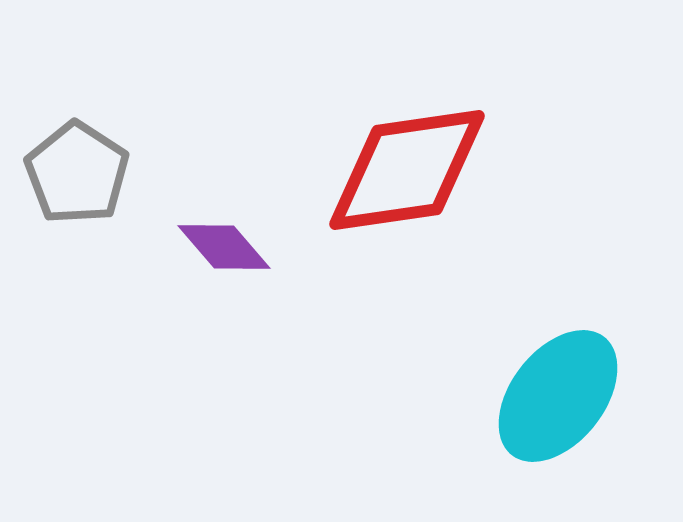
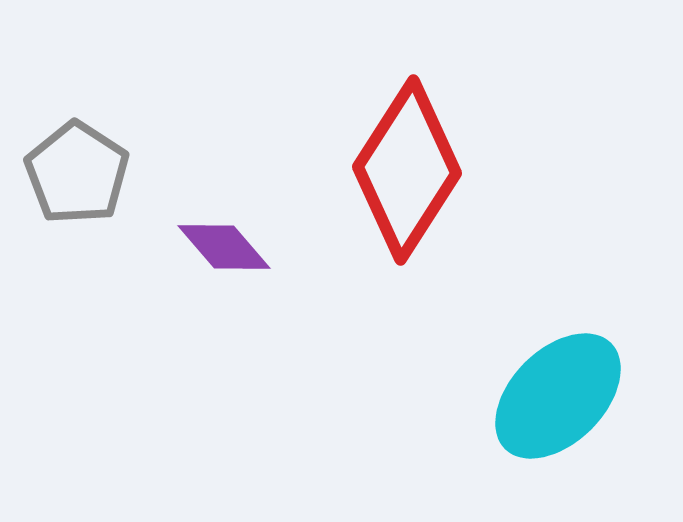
red diamond: rotated 49 degrees counterclockwise
cyan ellipse: rotated 7 degrees clockwise
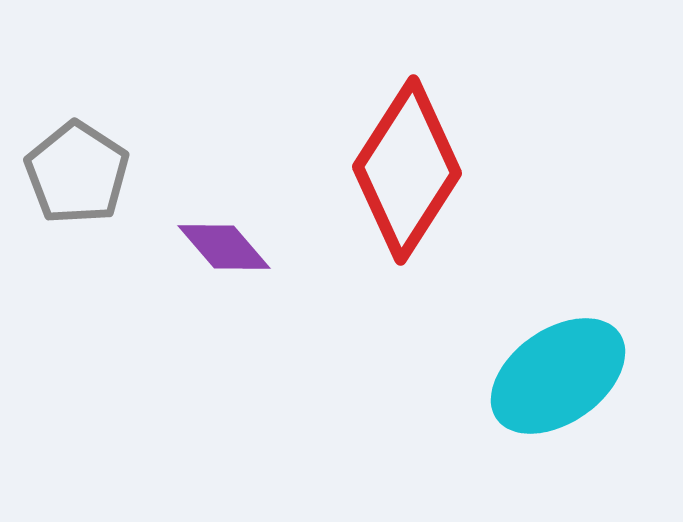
cyan ellipse: moved 20 px up; rotated 10 degrees clockwise
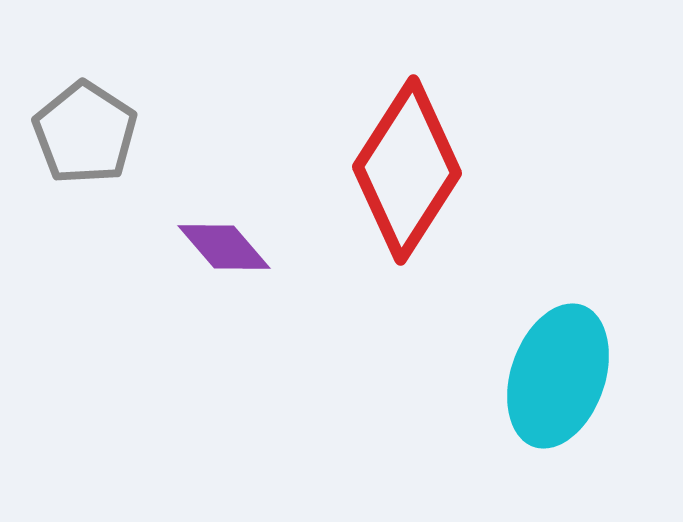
gray pentagon: moved 8 px right, 40 px up
cyan ellipse: rotated 36 degrees counterclockwise
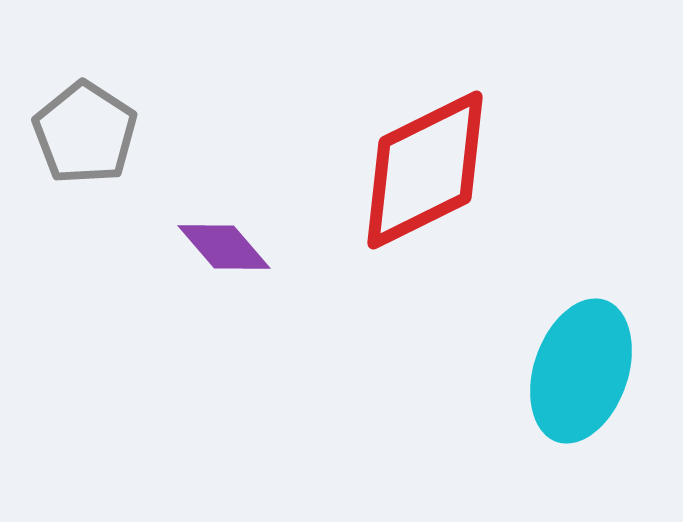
red diamond: moved 18 px right; rotated 31 degrees clockwise
cyan ellipse: moved 23 px right, 5 px up
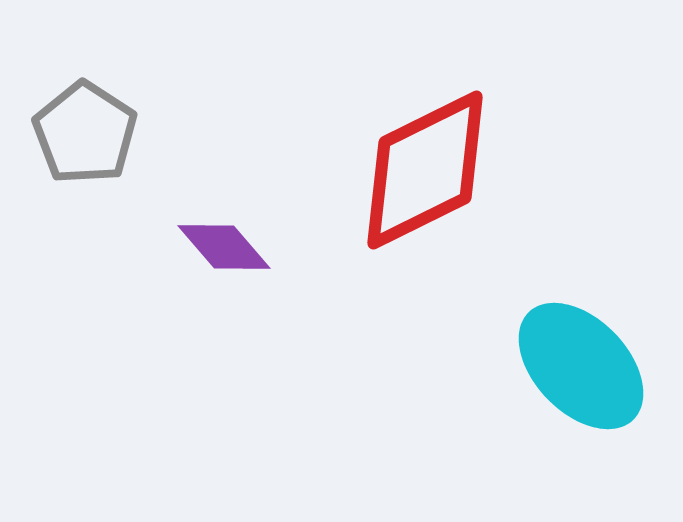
cyan ellipse: moved 5 px up; rotated 63 degrees counterclockwise
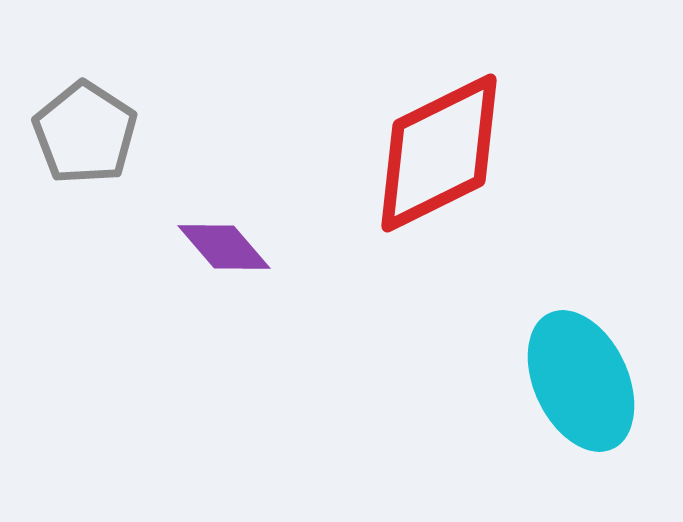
red diamond: moved 14 px right, 17 px up
cyan ellipse: moved 15 px down; rotated 19 degrees clockwise
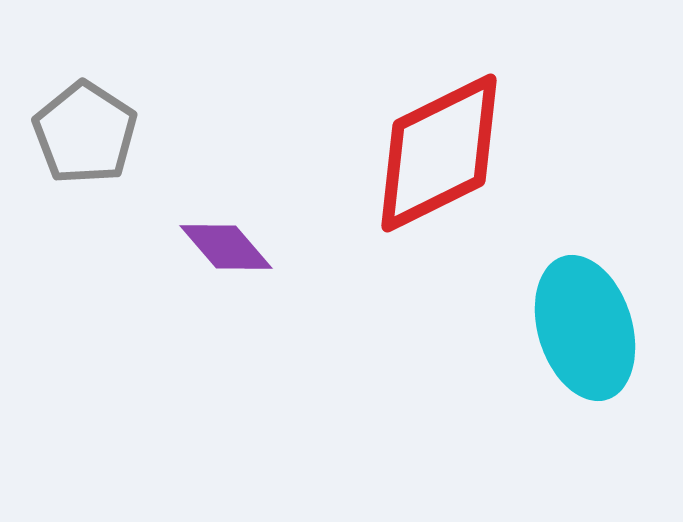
purple diamond: moved 2 px right
cyan ellipse: moved 4 px right, 53 px up; rotated 8 degrees clockwise
